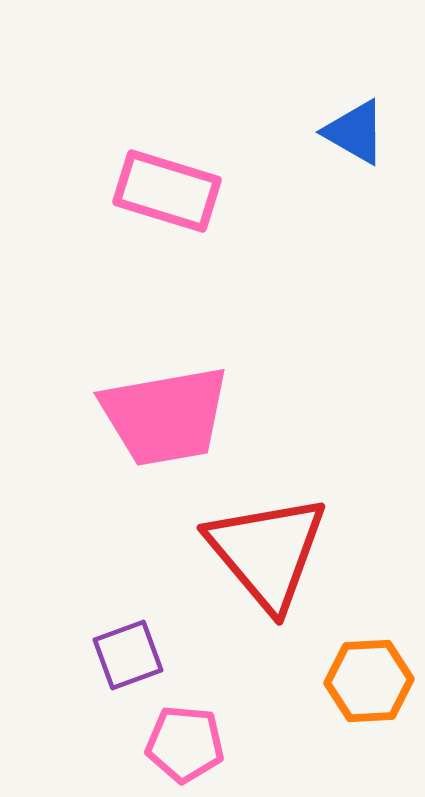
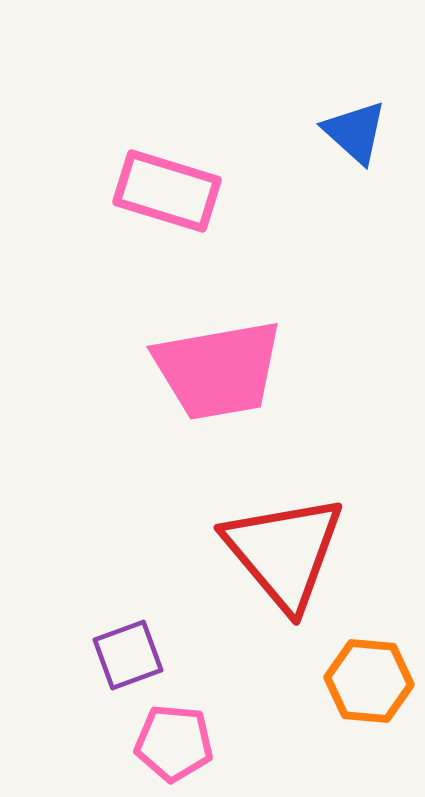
blue triangle: rotated 12 degrees clockwise
pink trapezoid: moved 53 px right, 46 px up
red triangle: moved 17 px right
orange hexagon: rotated 8 degrees clockwise
pink pentagon: moved 11 px left, 1 px up
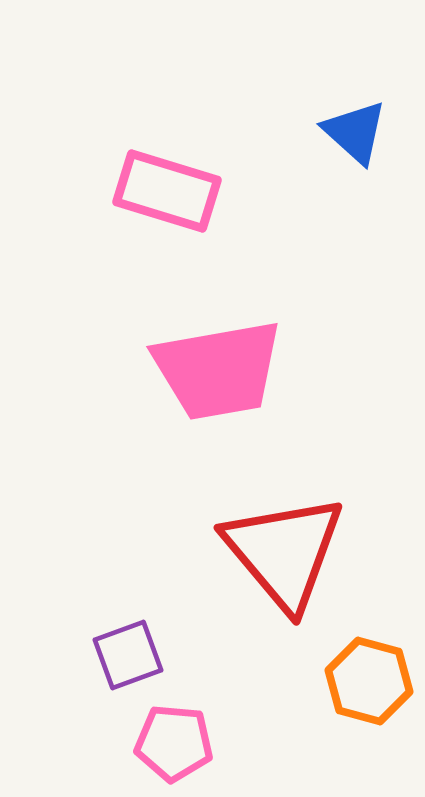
orange hexagon: rotated 10 degrees clockwise
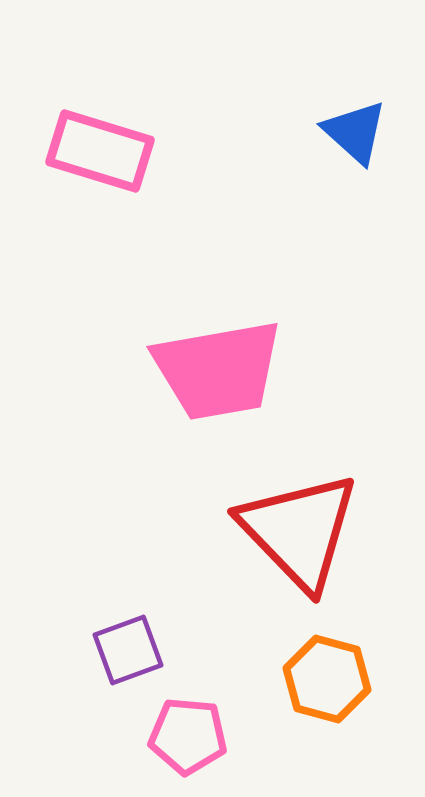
pink rectangle: moved 67 px left, 40 px up
red triangle: moved 15 px right, 21 px up; rotated 4 degrees counterclockwise
purple square: moved 5 px up
orange hexagon: moved 42 px left, 2 px up
pink pentagon: moved 14 px right, 7 px up
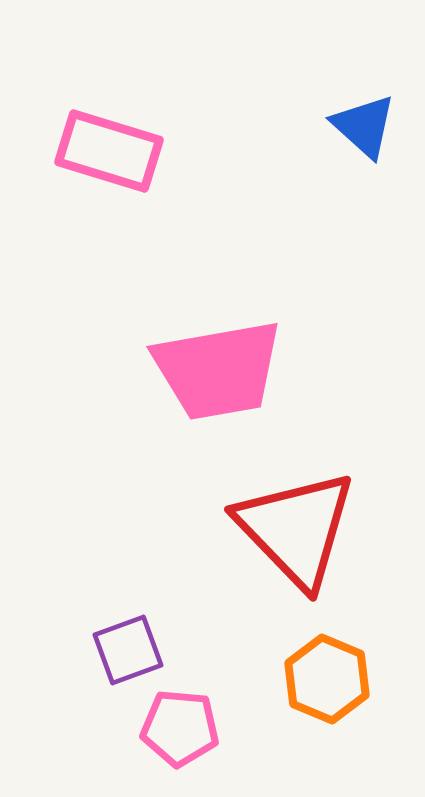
blue triangle: moved 9 px right, 6 px up
pink rectangle: moved 9 px right
red triangle: moved 3 px left, 2 px up
orange hexagon: rotated 8 degrees clockwise
pink pentagon: moved 8 px left, 8 px up
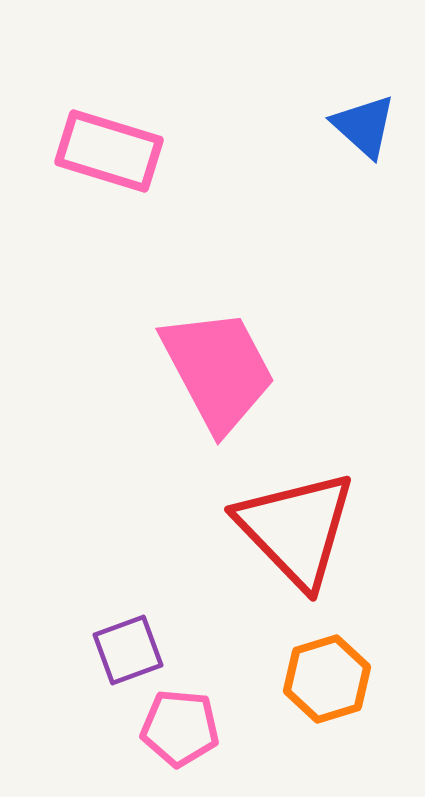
pink trapezoid: rotated 108 degrees counterclockwise
orange hexagon: rotated 20 degrees clockwise
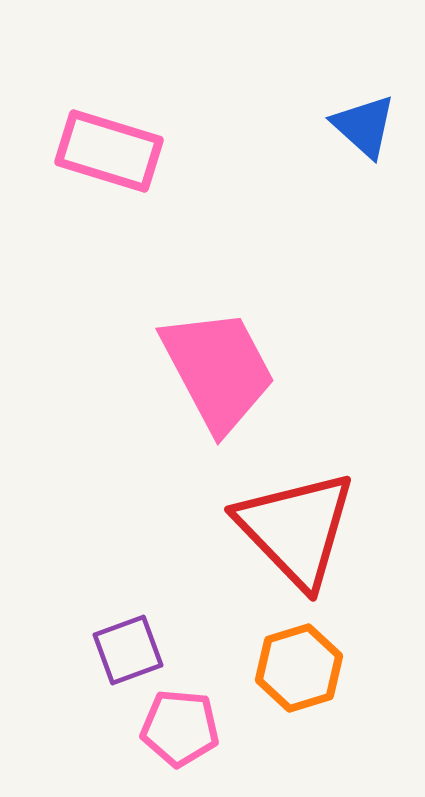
orange hexagon: moved 28 px left, 11 px up
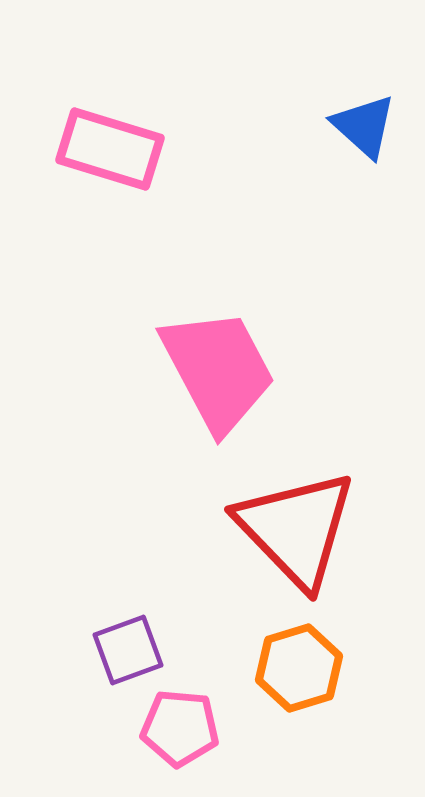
pink rectangle: moved 1 px right, 2 px up
